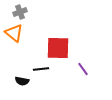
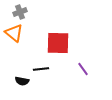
red square: moved 5 px up
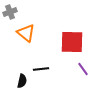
gray cross: moved 10 px left
orange triangle: moved 12 px right
red square: moved 14 px right, 1 px up
black semicircle: rotated 88 degrees counterclockwise
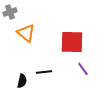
black line: moved 3 px right, 3 px down
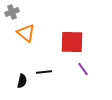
gray cross: moved 2 px right
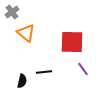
gray cross: rotated 16 degrees counterclockwise
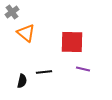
purple line: rotated 40 degrees counterclockwise
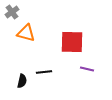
orange triangle: rotated 24 degrees counterclockwise
purple line: moved 4 px right
